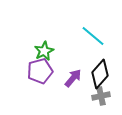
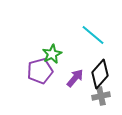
cyan line: moved 1 px up
green star: moved 8 px right, 3 px down
purple arrow: moved 2 px right
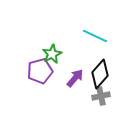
cyan line: moved 2 px right, 1 px down; rotated 15 degrees counterclockwise
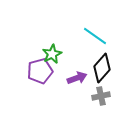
cyan line: rotated 10 degrees clockwise
black diamond: moved 2 px right, 6 px up
purple arrow: moved 2 px right; rotated 30 degrees clockwise
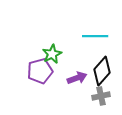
cyan line: rotated 35 degrees counterclockwise
black diamond: moved 3 px down
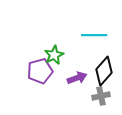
cyan line: moved 1 px left, 1 px up
green star: moved 2 px right, 1 px down
black diamond: moved 2 px right
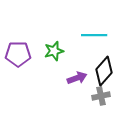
green star: moved 4 px up; rotated 12 degrees clockwise
purple pentagon: moved 22 px left, 17 px up; rotated 15 degrees clockwise
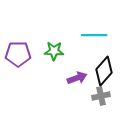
green star: rotated 18 degrees clockwise
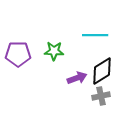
cyan line: moved 1 px right
black diamond: moved 2 px left; rotated 16 degrees clockwise
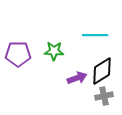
gray cross: moved 3 px right
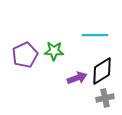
purple pentagon: moved 7 px right, 1 px down; rotated 25 degrees counterclockwise
gray cross: moved 1 px right, 2 px down
